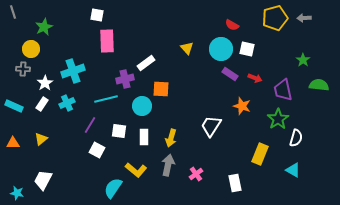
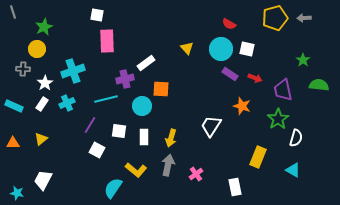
red semicircle at (232, 25): moved 3 px left, 1 px up
yellow circle at (31, 49): moved 6 px right
yellow rectangle at (260, 154): moved 2 px left, 3 px down
white rectangle at (235, 183): moved 4 px down
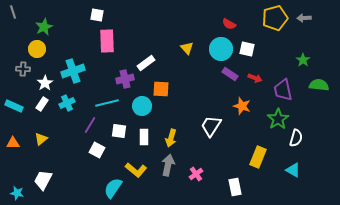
cyan line at (106, 99): moved 1 px right, 4 px down
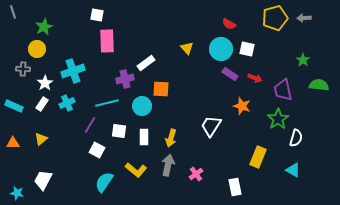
cyan semicircle at (113, 188): moved 9 px left, 6 px up
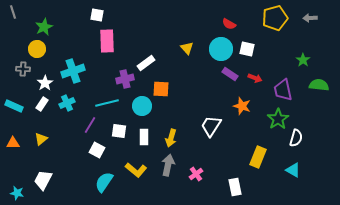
gray arrow at (304, 18): moved 6 px right
